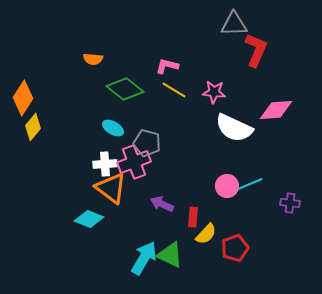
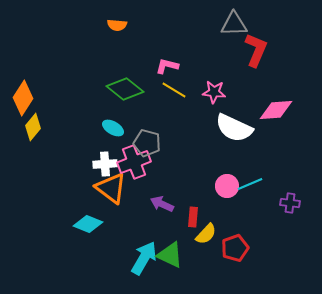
orange semicircle: moved 24 px right, 34 px up
cyan diamond: moved 1 px left, 5 px down
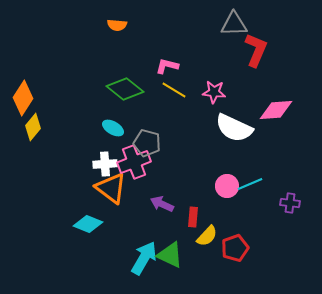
yellow semicircle: moved 1 px right, 2 px down
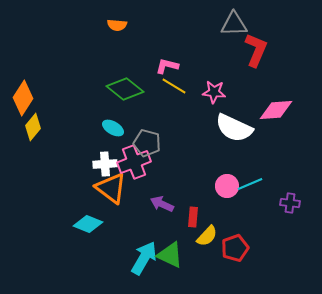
yellow line: moved 4 px up
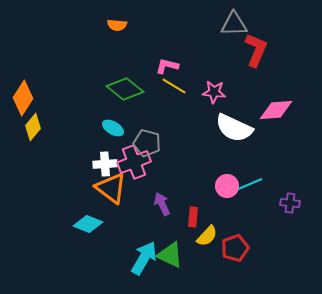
purple arrow: rotated 40 degrees clockwise
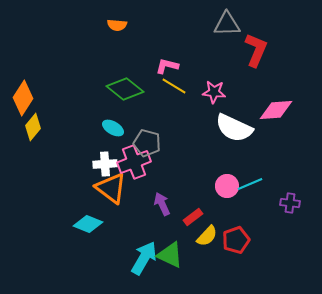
gray triangle: moved 7 px left
red rectangle: rotated 48 degrees clockwise
red pentagon: moved 1 px right, 8 px up
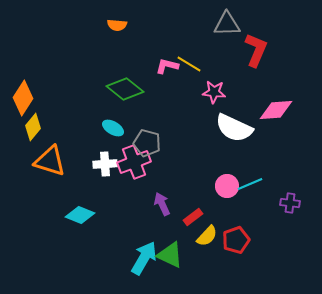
yellow line: moved 15 px right, 22 px up
orange triangle: moved 61 px left, 27 px up; rotated 20 degrees counterclockwise
cyan diamond: moved 8 px left, 9 px up
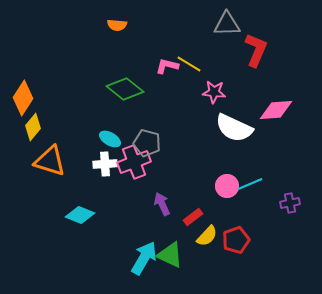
cyan ellipse: moved 3 px left, 11 px down
purple cross: rotated 18 degrees counterclockwise
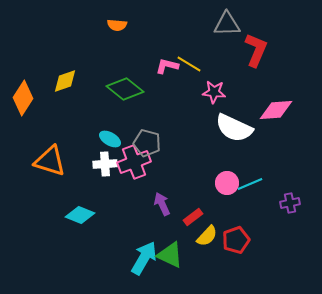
yellow diamond: moved 32 px right, 46 px up; rotated 32 degrees clockwise
pink circle: moved 3 px up
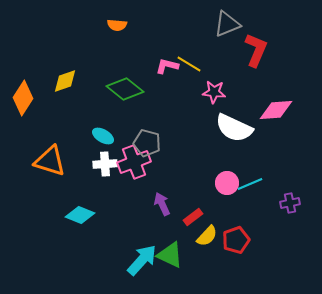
gray triangle: rotated 20 degrees counterclockwise
cyan ellipse: moved 7 px left, 3 px up
cyan arrow: moved 2 px left, 2 px down; rotated 12 degrees clockwise
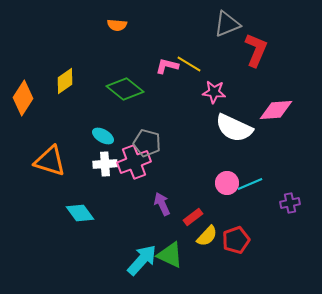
yellow diamond: rotated 16 degrees counterclockwise
cyan diamond: moved 2 px up; rotated 32 degrees clockwise
